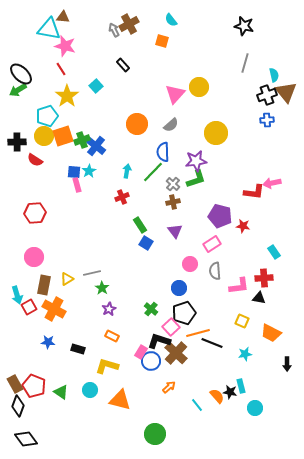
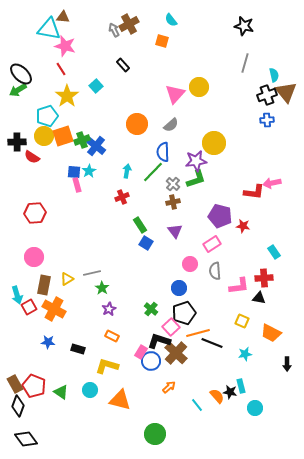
yellow circle at (216, 133): moved 2 px left, 10 px down
red semicircle at (35, 160): moved 3 px left, 3 px up
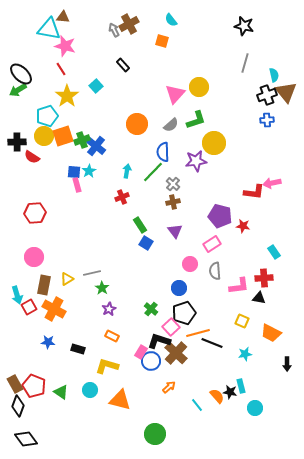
green L-shape at (196, 179): moved 59 px up
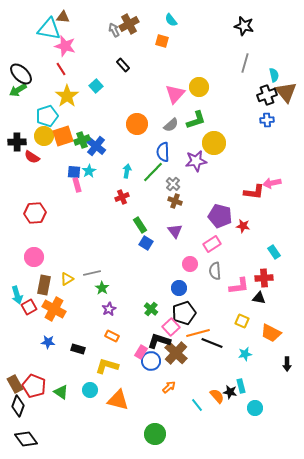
brown cross at (173, 202): moved 2 px right, 1 px up; rotated 32 degrees clockwise
orange triangle at (120, 400): moved 2 px left
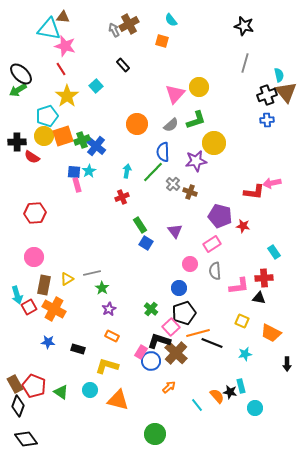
cyan semicircle at (274, 75): moved 5 px right
brown cross at (175, 201): moved 15 px right, 9 px up
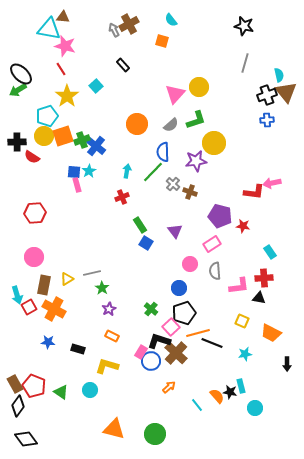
cyan rectangle at (274, 252): moved 4 px left
orange triangle at (118, 400): moved 4 px left, 29 px down
black diamond at (18, 406): rotated 15 degrees clockwise
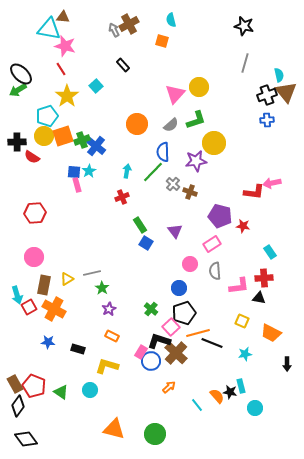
cyan semicircle at (171, 20): rotated 24 degrees clockwise
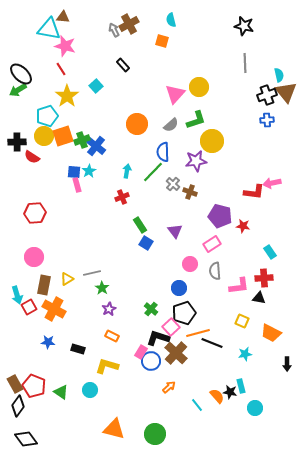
gray line at (245, 63): rotated 18 degrees counterclockwise
yellow circle at (214, 143): moved 2 px left, 2 px up
black L-shape at (159, 341): moved 1 px left, 3 px up
